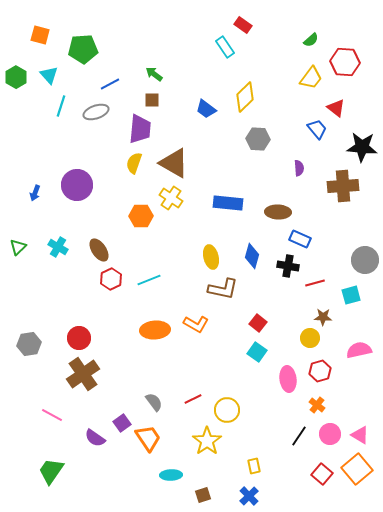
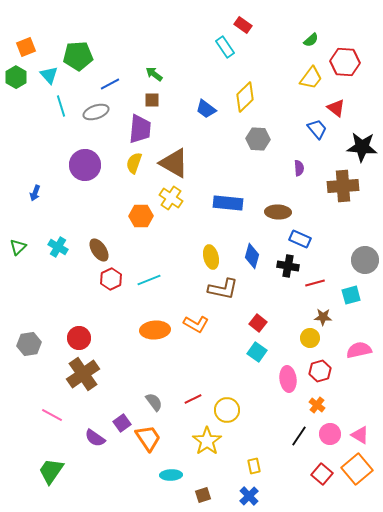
orange square at (40, 35): moved 14 px left, 12 px down; rotated 36 degrees counterclockwise
green pentagon at (83, 49): moved 5 px left, 7 px down
cyan line at (61, 106): rotated 35 degrees counterclockwise
purple circle at (77, 185): moved 8 px right, 20 px up
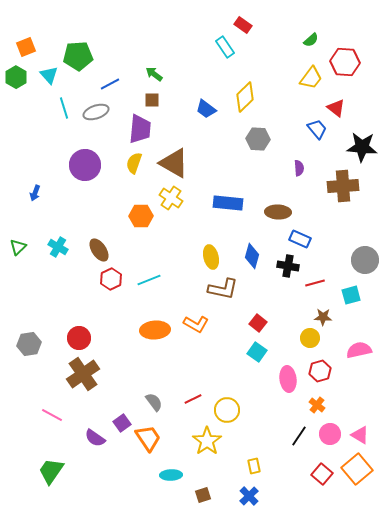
cyan line at (61, 106): moved 3 px right, 2 px down
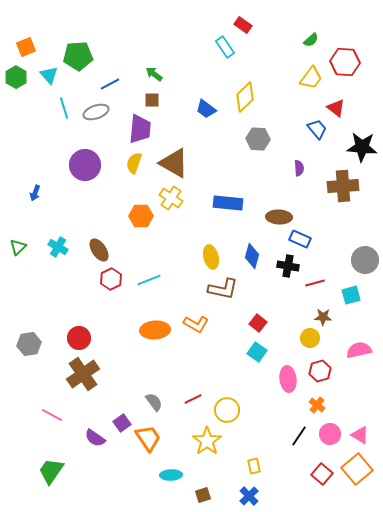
brown ellipse at (278, 212): moved 1 px right, 5 px down
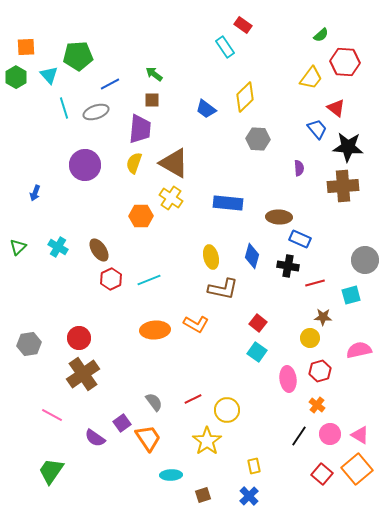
green semicircle at (311, 40): moved 10 px right, 5 px up
orange square at (26, 47): rotated 18 degrees clockwise
black star at (362, 147): moved 14 px left
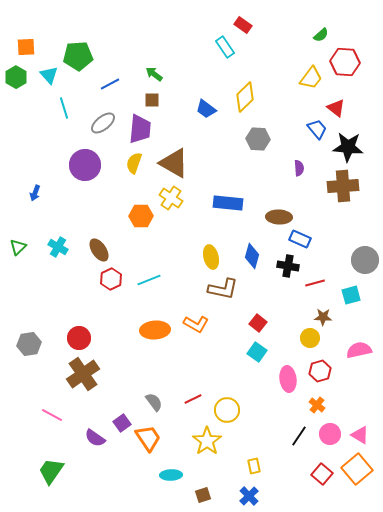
gray ellipse at (96, 112): moved 7 px right, 11 px down; rotated 20 degrees counterclockwise
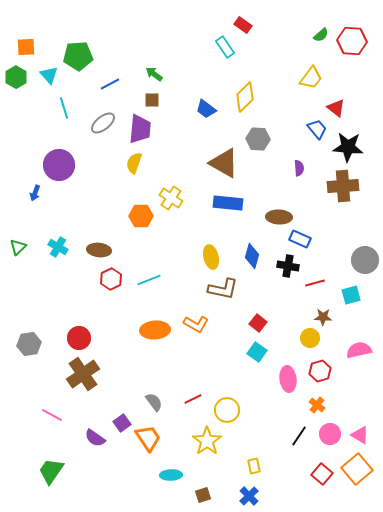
red hexagon at (345, 62): moved 7 px right, 21 px up
brown triangle at (174, 163): moved 50 px right
purple circle at (85, 165): moved 26 px left
brown ellipse at (99, 250): rotated 50 degrees counterclockwise
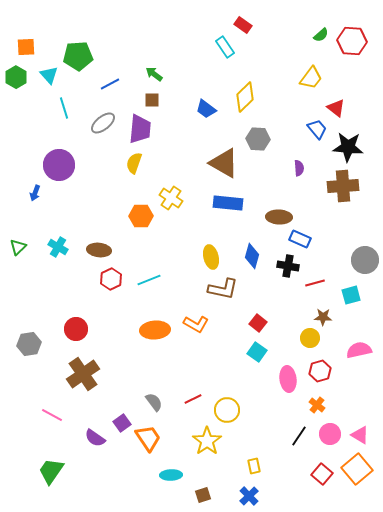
red circle at (79, 338): moved 3 px left, 9 px up
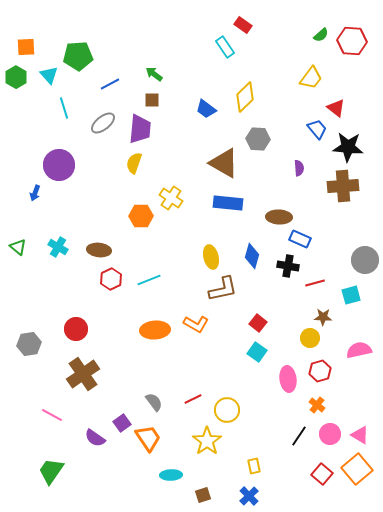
green triangle at (18, 247): rotated 36 degrees counterclockwise
brown L-shape at (223, 289): rotated 24 degrees counterclockwise
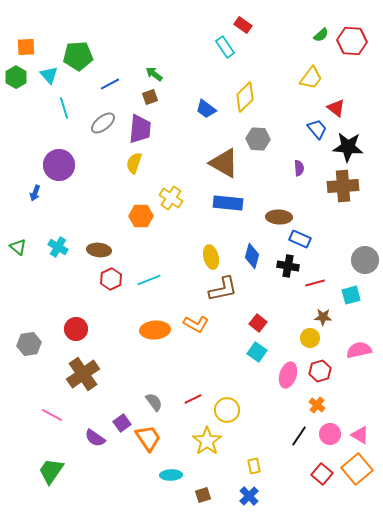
brown square at (152, 100): moved 2 px left, 3 px up; rotated 21 degrees counterclockwise
pink ellipse at (288, 379): moved 4 px up; rotated 25 degrees clockwise
